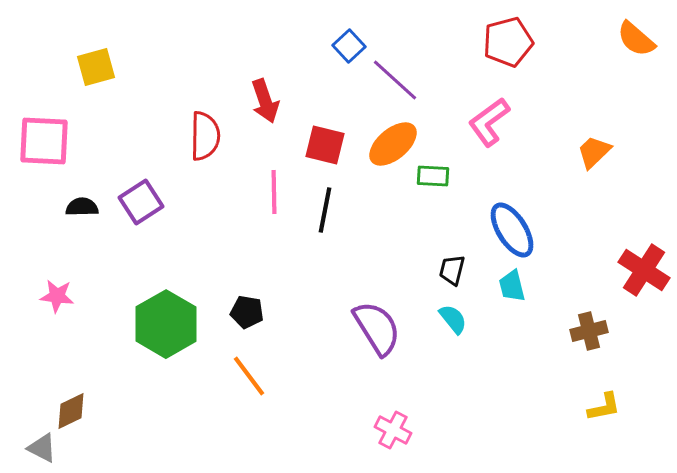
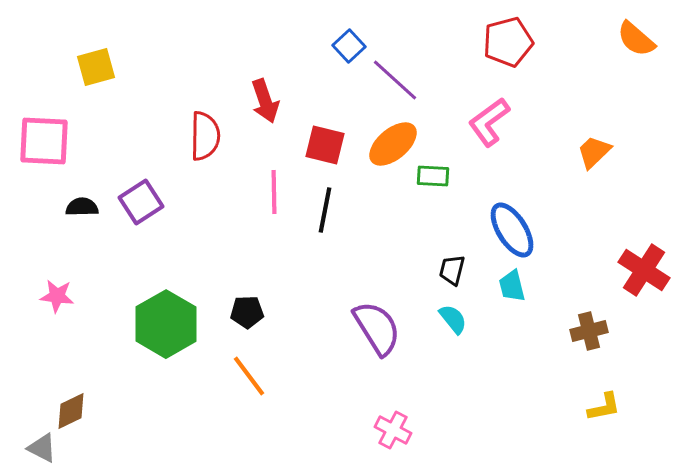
black pentagon: rotated 12 degrees counterclockwise
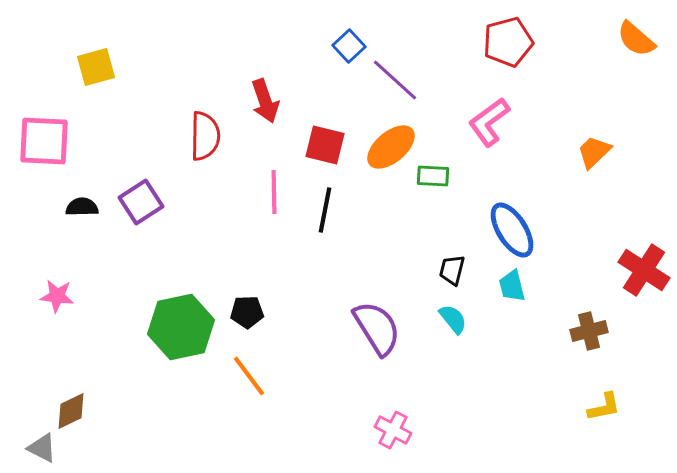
orange ellipse: moved 2 px left, 3 px down
green hexagon: moved 15 px right, 3 px down; rotated 18 degrees clockwise
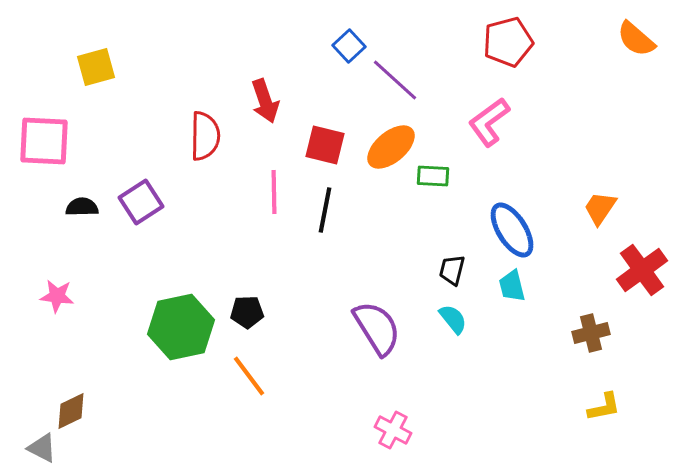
orange trapezoid: moved 6 px right, 56 px down; rotated 12 degrees counterclockwise
red cross: moved 2 px left; rotated 21 degrees clockwise
brown cross: moved 2 px right, 2 px down
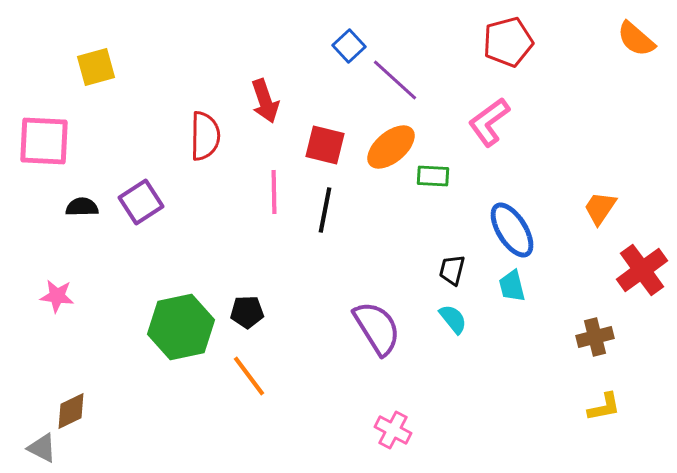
brown cross: moved 4 px right, 4 px down
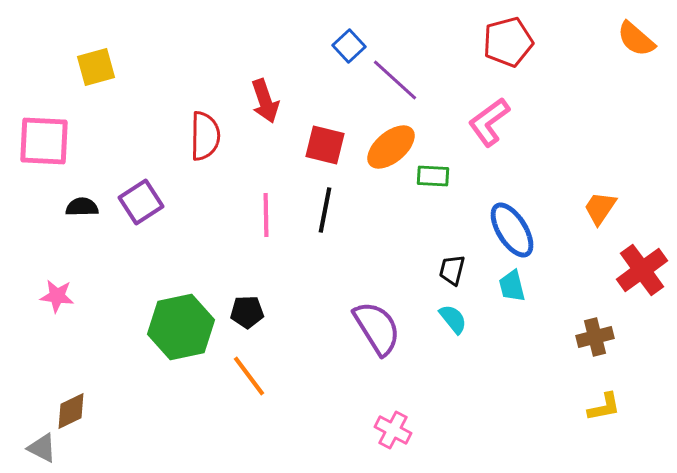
pink line: moved 8 px left, 23 px down
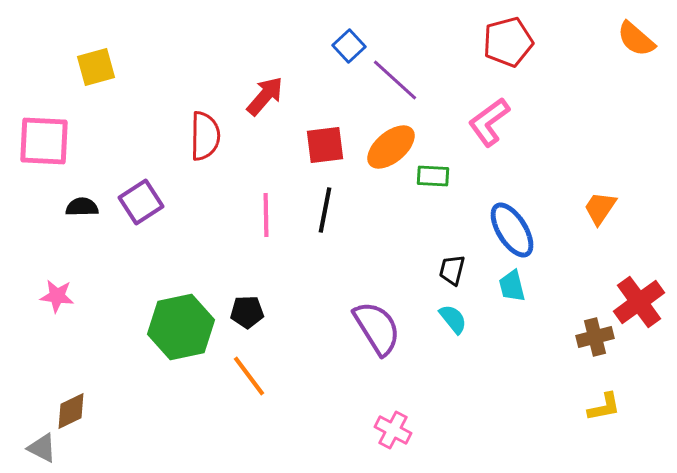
red arrow: moved 5 px up; rotated 120 degrees counterclockwise
red square: rotated 21 degrees counterclockwise
red cross: moved 3 px left, 32 px down
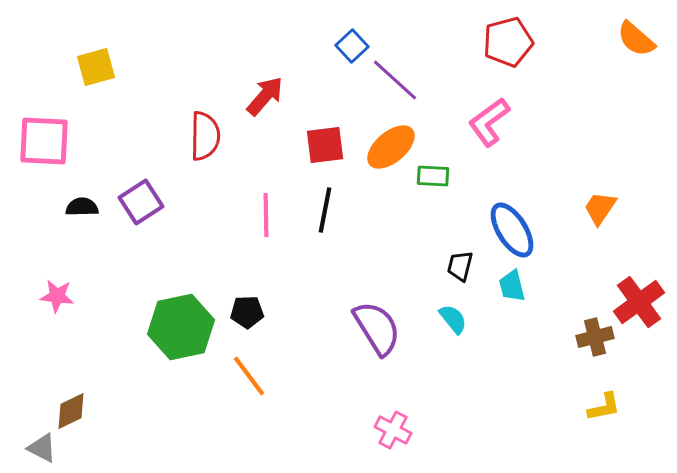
blue square: moved 3 px right
black trapezoid: moved 8 px right, 4 px up
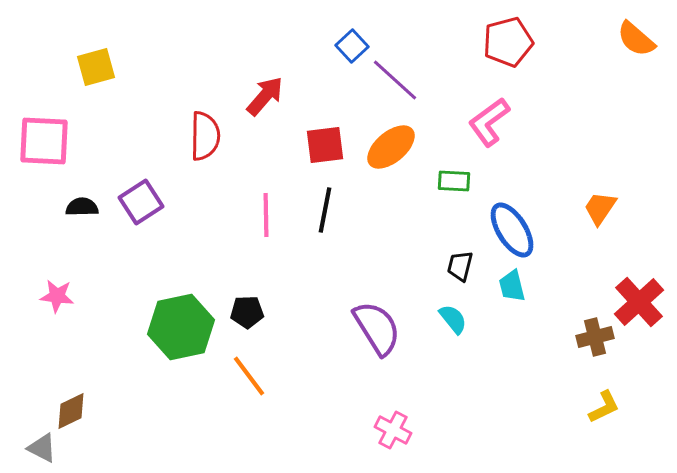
green rectangle: moved 21 px right, 5 px down
red cross: rotated 6 degrees counterclockwise
yellow L-shape: rotated 15 degrees counterclockwise
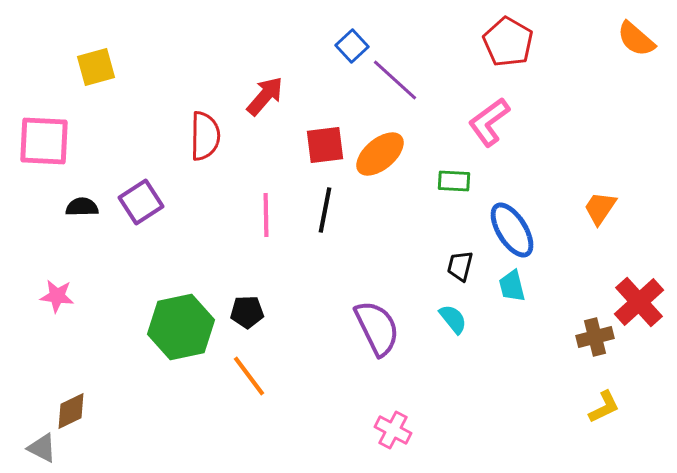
red pentagon: rotated 27 degrees counterclockwise
orange ellipse: moved 11 px left, 7 px down
purple semicircle: rotated 6 degrees clockwise
